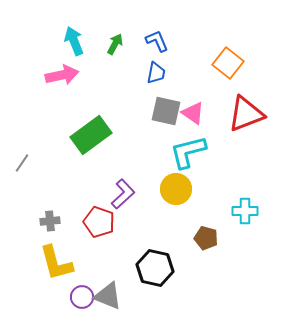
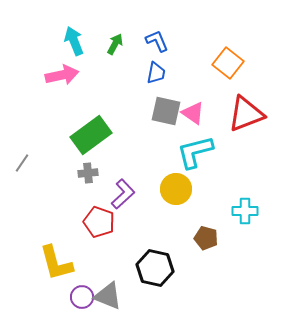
cyan L-shape: moved 7 px right
gray cross: moved 38 px right, 48 px up
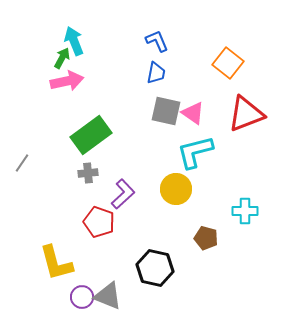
green arrow: moved 53 px left, 14 px down
pink arrow: moved 5 px right, 6 px down
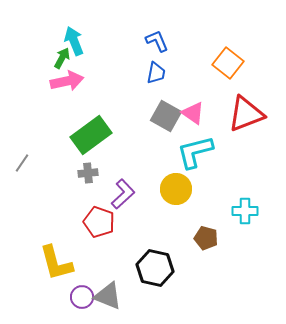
gray square: moved 5 px down; rotated 16 degrees clockwise
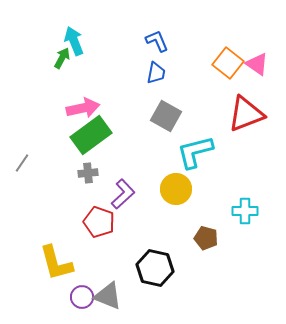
pink arrow: moved 16 px right, 27 px down
pink triangle: moved 64 px right, 49 px up
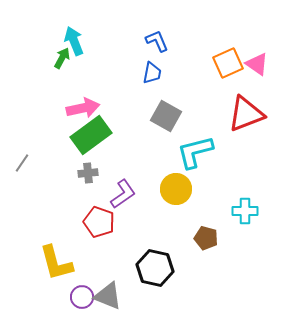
orange square: rotated 28 degrees clockwise
blue trapezoid: moved 4 px left
purple L-shape: rotated 8 degrees clockwise
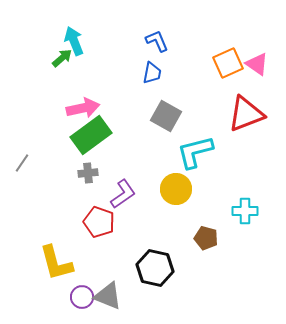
green arrow: rotated 20 degrees clockwise
